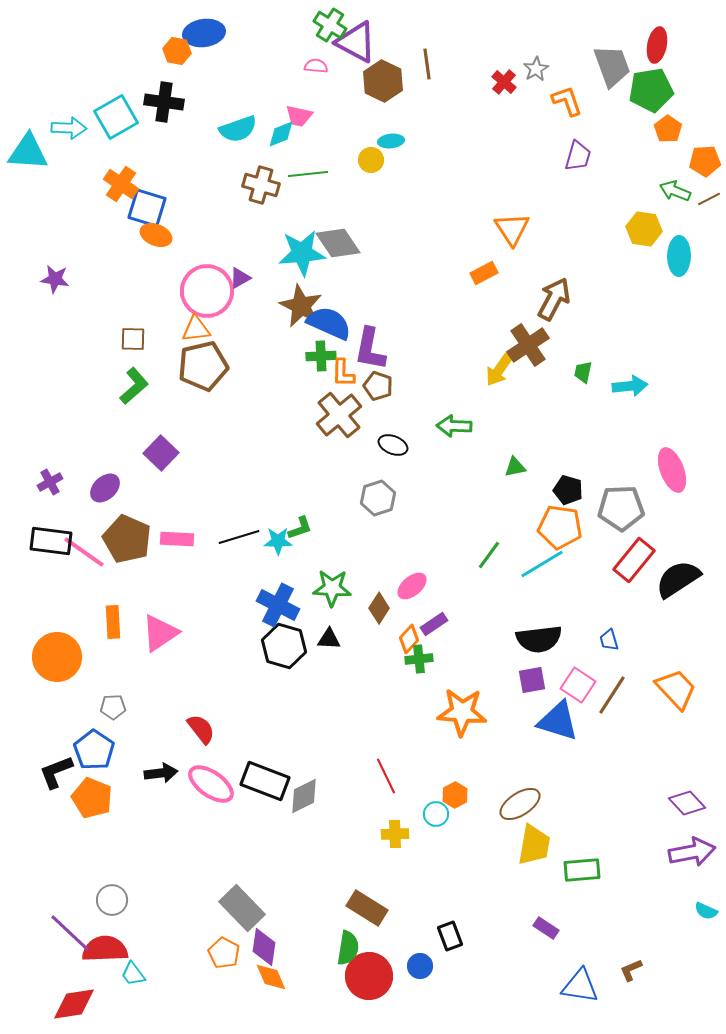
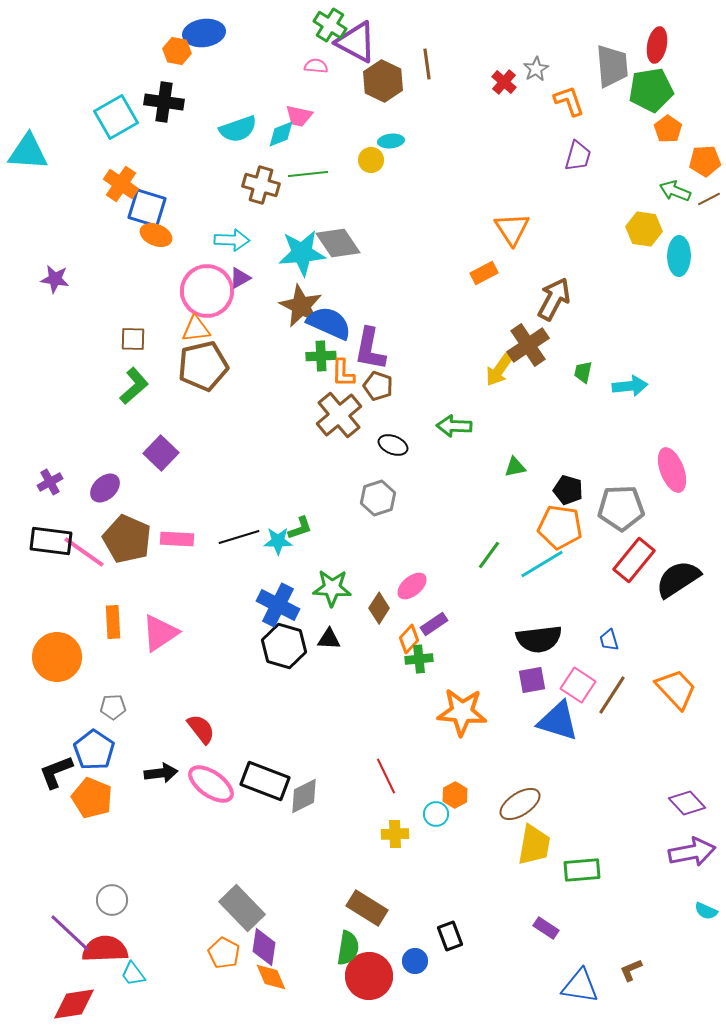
gray trapezoid at (612, 66): rotated 15 degrees clockwise
orange L-shape at (567, 101): moved 2 px right
cyan arrow at (69, 128): moved 163 px right, 112 px down
blue circle at (420, 966): moved 5 px left, 5 px up
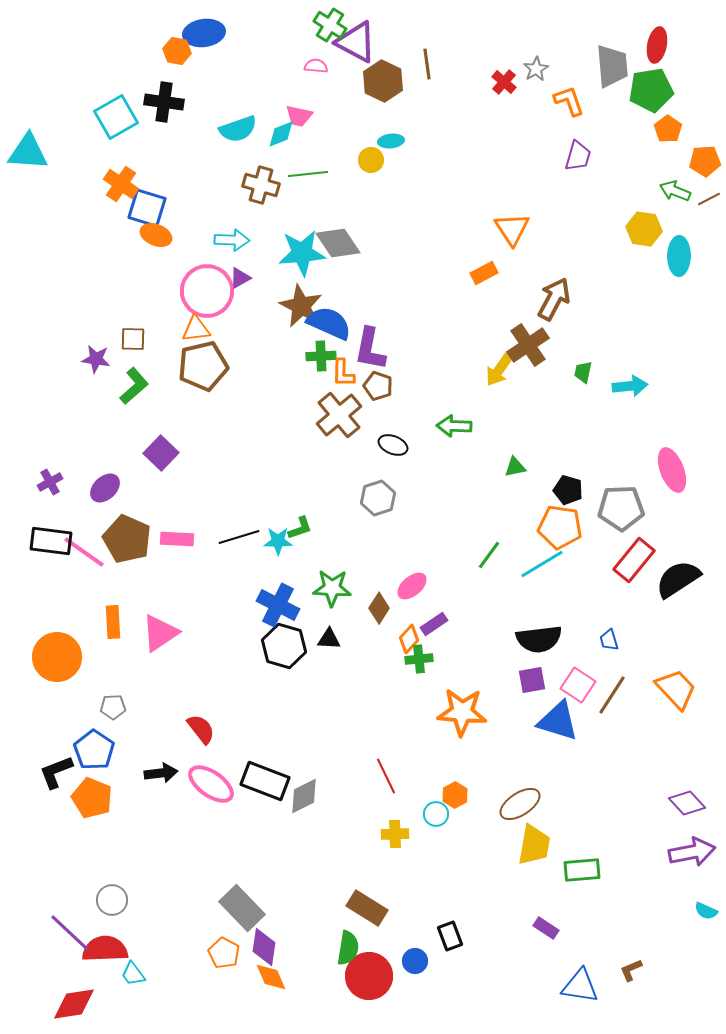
purple star at (55, 279): moved 41 px right, 80 px down
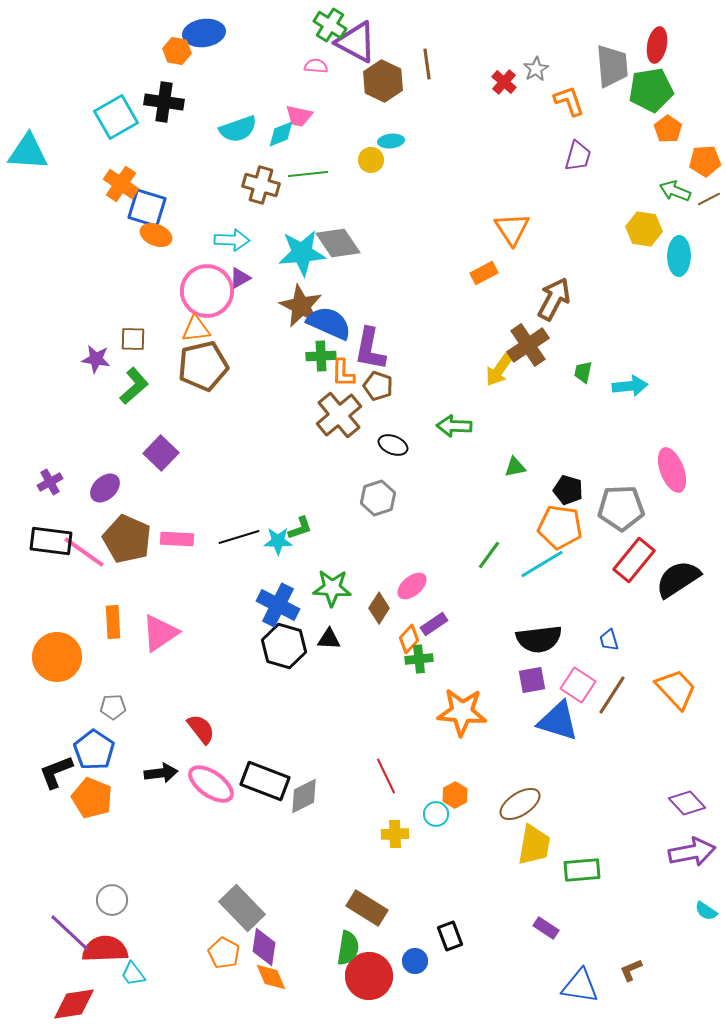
cyan semicircle at (706, 911): rotated 10 degrees clockwise
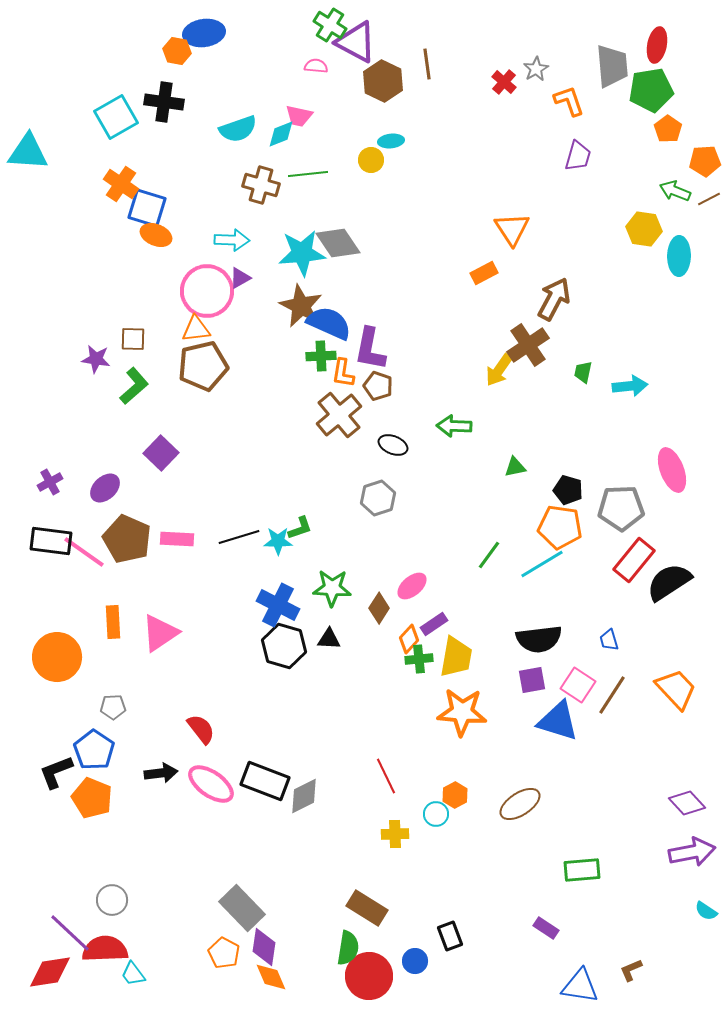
orange L-shape at (343, 373): rotated 8 degrees clockwise
black semicircle at (678, 579): moved 9 px left, 3 px down
yellow trapezoid at (534, 845): moved 78 px left, 188 px up
red diamond at (74, 1004): moved 24 px left, 32 px up
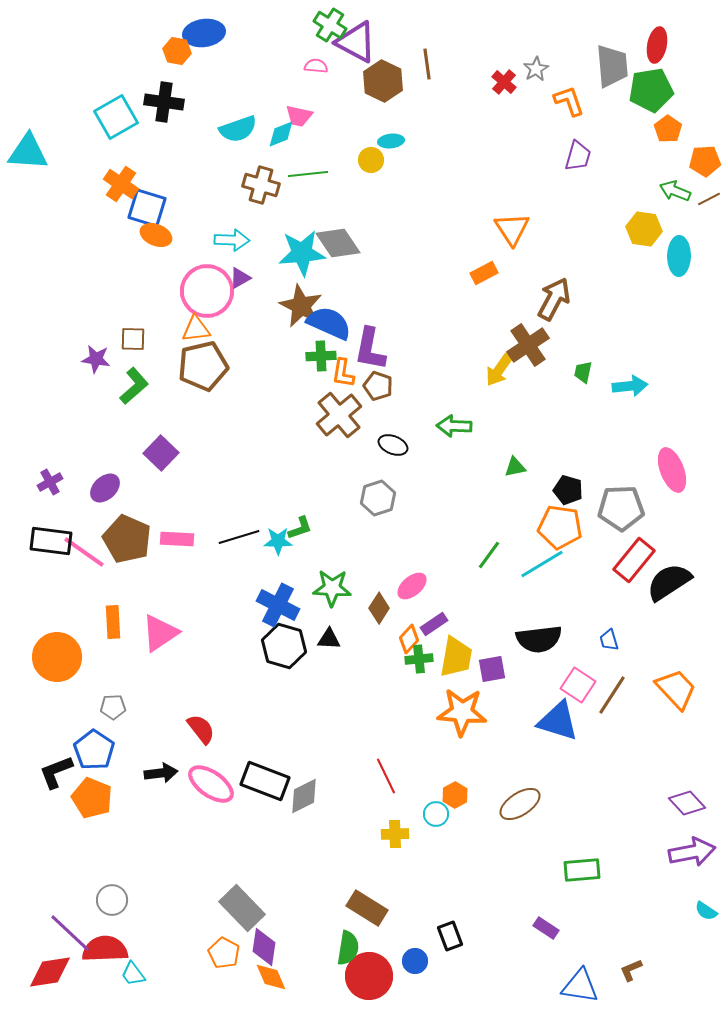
purple square at (532, 680): moved 40 px left, 11 px up
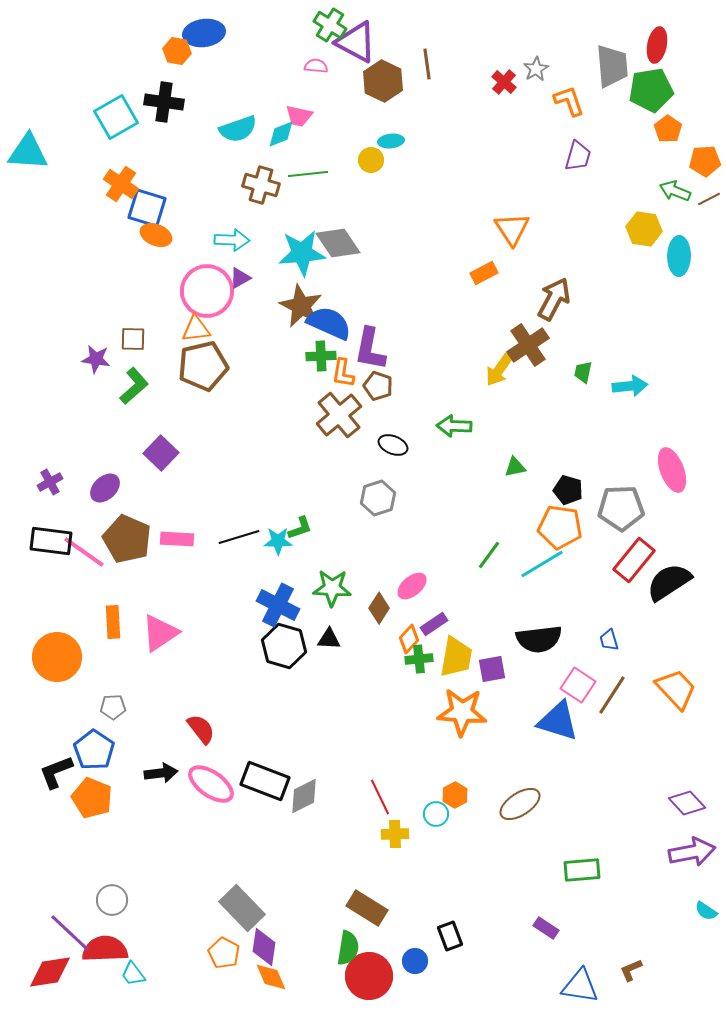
red line at (386, 776): moved 6 px left, 21 px down
